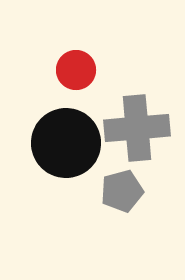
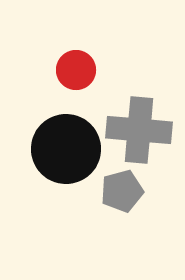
gray cross: moved 2 px right, 2 px down; rotated 10 degrees clockwise
black circle: moved 6 px down
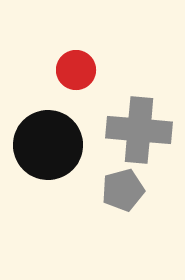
black circle: moved 18 px left, 4 px up
gray pentagon: moved 1 px right, 1 px up
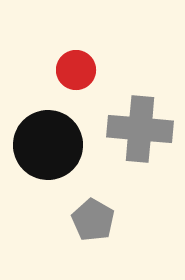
gray cross: moved 1 px right, 1 px up
gray pentagon: moved 30 px left, 30 px down; rotated 27 degrees counterclockwise
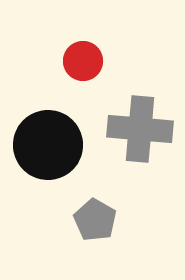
red circle: moved 7 px right, 9 px up
gray pentagon: moved 2 px right
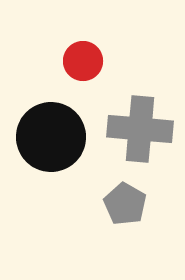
black circle: moved 3 px right, 8 px up
gray pentagon: moved 30 px right, 16 px up
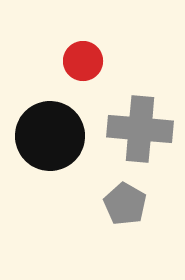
black circle: moved 1 px left, 1 px up
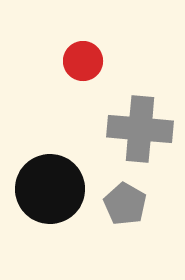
black circle: moved 53 px down
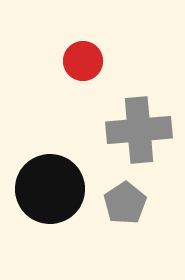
gray cross: moved 1 px left, 1 px down; rotated 10 degrees counterclockwise
gray pentagon: moved 1 px up; rotated 9 degrees clockwise
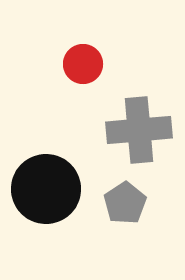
red circle: moved 3 px down
black circle: moved 4 px left
